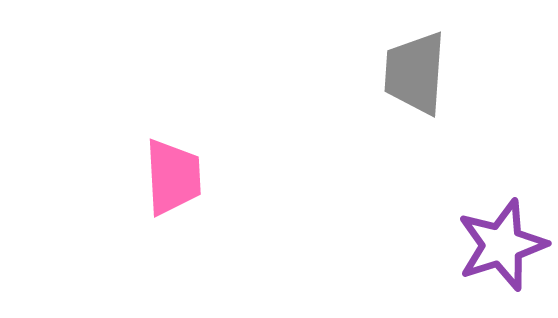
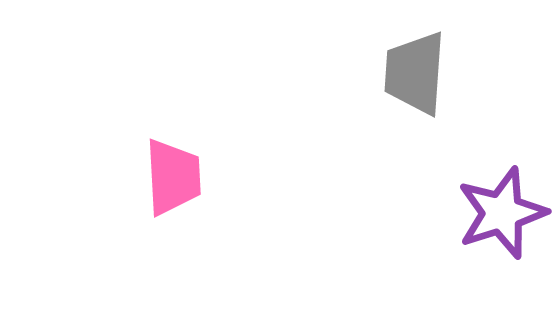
purple star: moved 32 px up
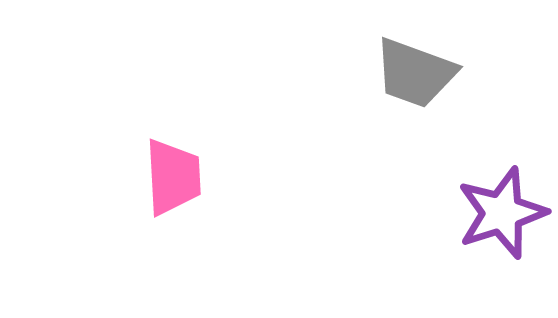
gray trapezoid: rotated 74 degrees counterclockwise
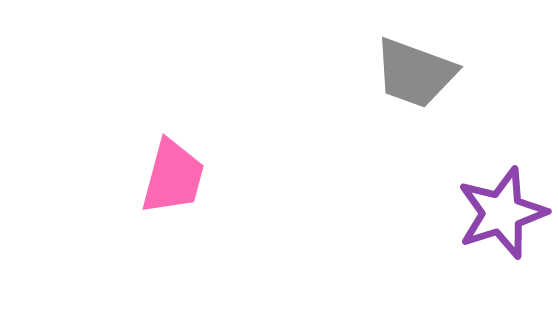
pink trapezoid: rotated 18 degrees clockwise
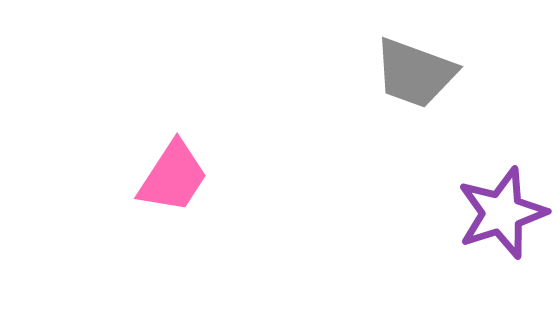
pink trapezoid: rotated 18 degrees clockwise
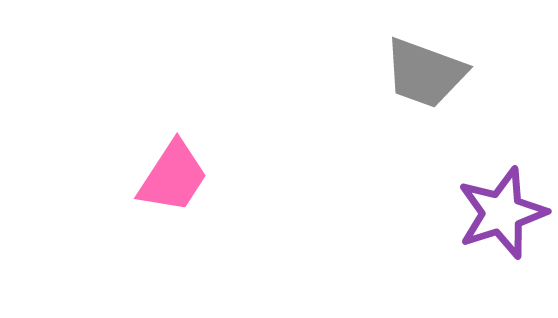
gray trapezoid: moved 10 px right
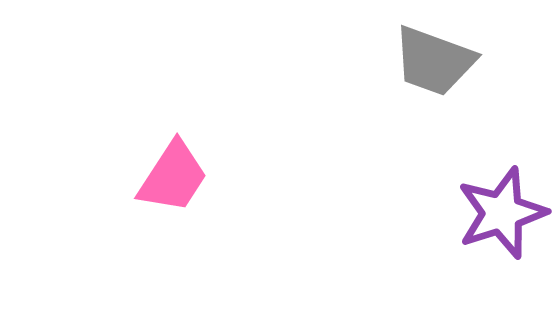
gray trapezoid: moved 9 px right, 12 px up
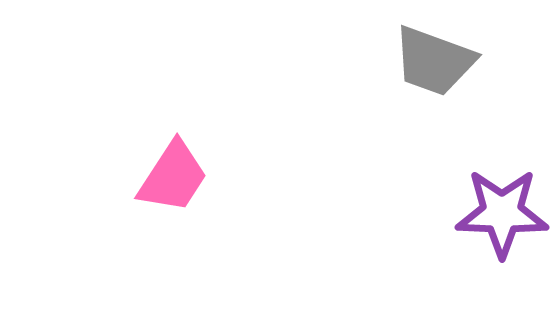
purple star: rotated 20 degrees clockwise
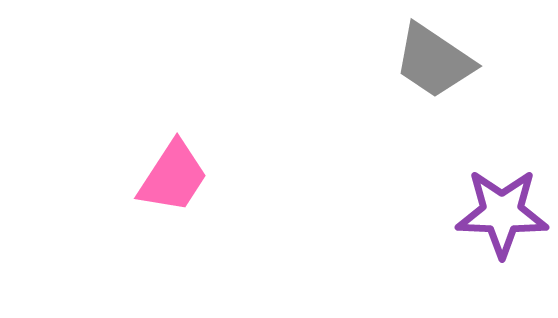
gray trapezoid: rotated 14 degrees clockwise
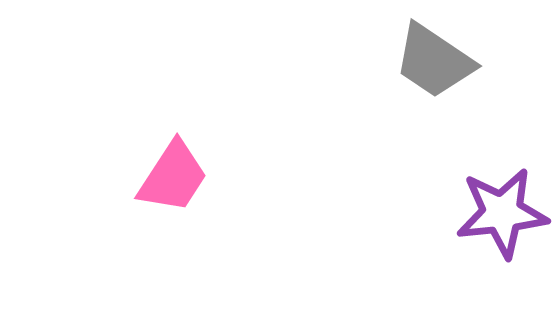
purple star: rotated 8 degrees counterclockwise
